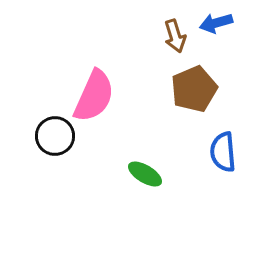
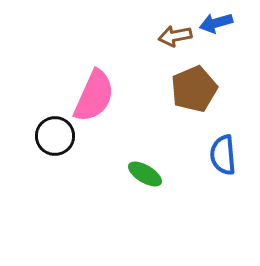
brown arrow: rotated 96 degrees clockwise
blue semicircle: moved 3 px down
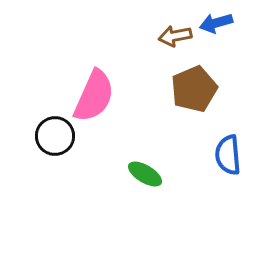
blue semicircle: moved 5 px right
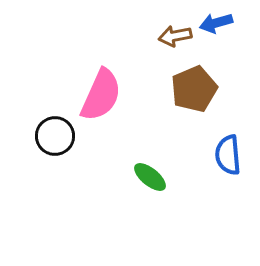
pink semicircle: moved 7 px right, 1 px up
green ellipse: moved 5 px right, 3 px down; rotated 8 degrees clockwise
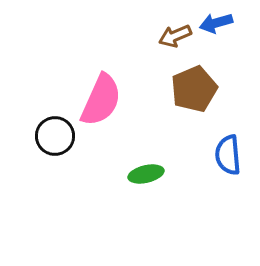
brown arrow: rotated 12 degrees counterclockwise
pink semicircle: moved 5 px down
green ellipse: moved 4 px left, 3 px up; rotated 52 degrees counterclockwise
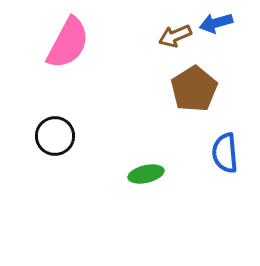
brown pentagon: rotated 9 degrees counterclockwise
pink semicircle: moved 33 px left, 57 px up; rotated 4 degrees clockwise
blue semicircle: moved 3 px left, 2 px up
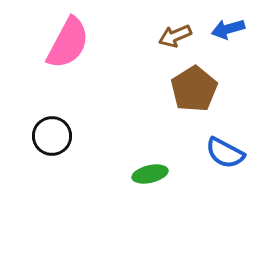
blue arrow: moved 12 px right, 6 px down
black circle: moved 3 px left
blue semicircle: rotated 57 degrees counterclockwise
green ellipse: moved 4 px right
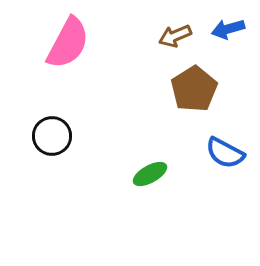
green ellipse: rotated 16 degrees counterclockwise
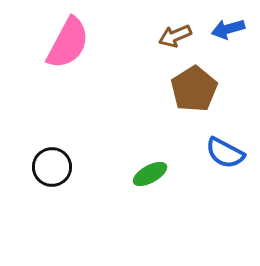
black circle: moved 31 px down
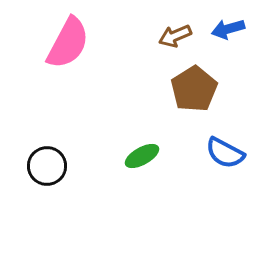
black circle: moved 5 px left, 1 px up
green ellipse: moved 8 px left, 18 px up
